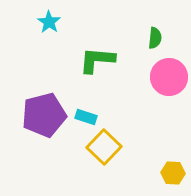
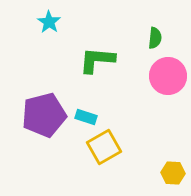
pink circle: moved 1 px left, 1 px up
yellow square: rotated 16 degrees clockwise
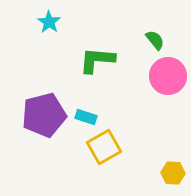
green semicircle: moved 2 px down; rotated 45 degrees counterclockwise
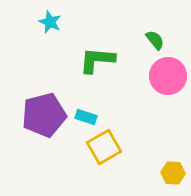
cyan star: moved 1 px right; rotated 10 degrees counterclockwise
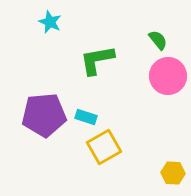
green semicircle: moved 3 px right
green L-shape: rotated 15 degrees counterclockwise
purple pentagon: rotated 9 degrees clockwise
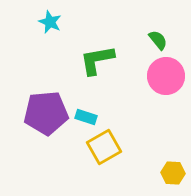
pink circle: moved 2 px left
purple pentagon: moved 2 px right, 2 px up
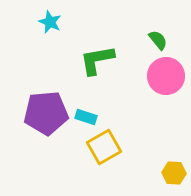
yellow hexagon: moved 1 px right
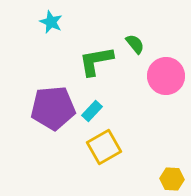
cyan star: moved 1 px right
green semicircle: moved 23 px left, 4 px down
green L-shape: moved 1 px left, 1 px down
purple pentagon: moved 7 px right, 5 px up
cyan rectangle: moved 6 px right, 6 px up; rotated 65 degrees counterclockwise
yellow hexagon: moved 2 px left, 6 px down
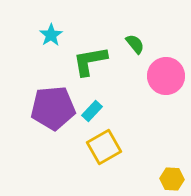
cyan star: moved 13 px down; rotated 15 degrees clockwise
green L-shape: moved 6 px left
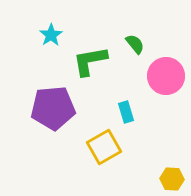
cyan rectangle: moved 34 px right, 1 px down; rotated 60 degrees counterclockwise
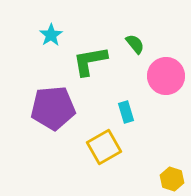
yellow hexagon: rotated 15 degrees clockwise
